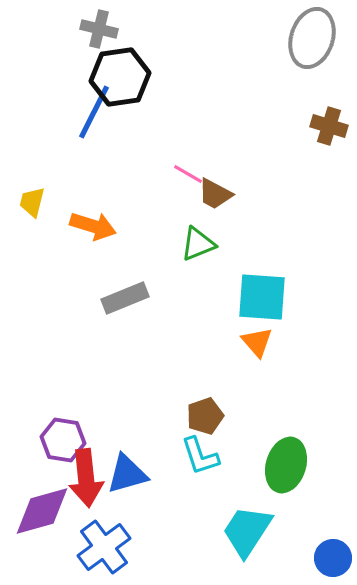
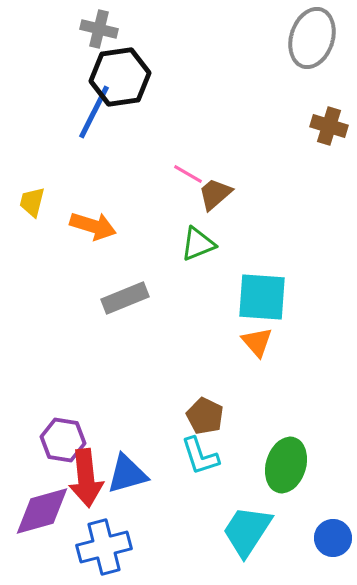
brown trapezoid: rotated 111 degrees clockwise
brown pentagon: rotated 27 degrees counterclockwise
blue cross: rotated 22 degrees clockwise
blue circle: moved 20 px up
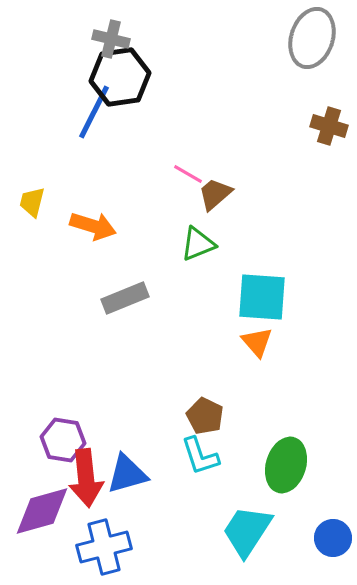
gray cross: moved 12 px right, 10 px down
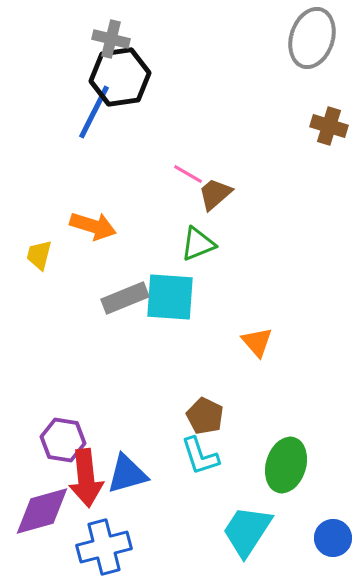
yellow trapezoid: moved 7 px right, 53 px down
cyan square: moved 92 px left
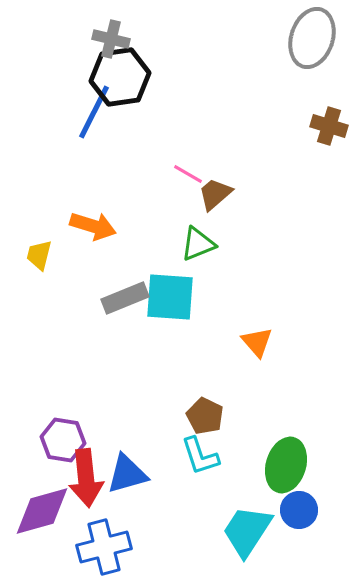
blue circle: moved 34 px left, 28 px up
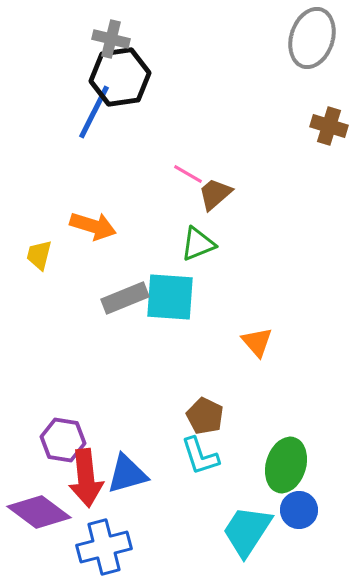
purple diamond: moved 3 px left, 1 px down; rotated 52 degrees clockwise
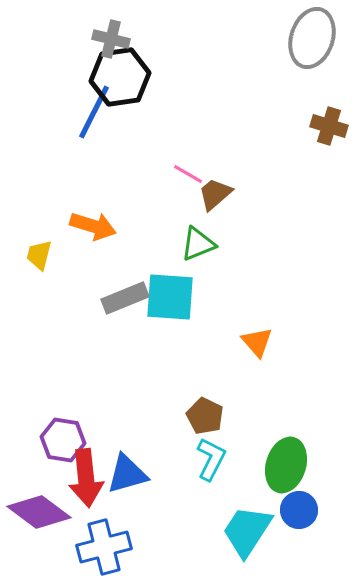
cyan L-shape: moved 11 px right, 3 px down; rotated 135 degrees counterclockwise
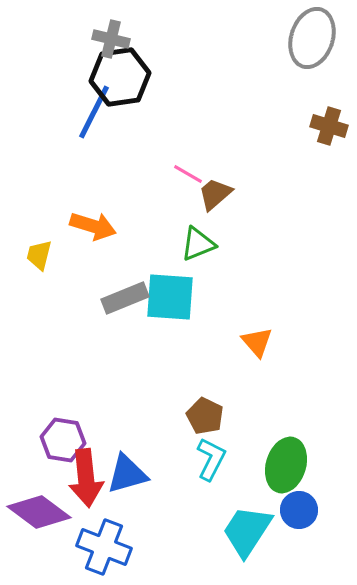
blue cross: rotated 36 degrees clockwise
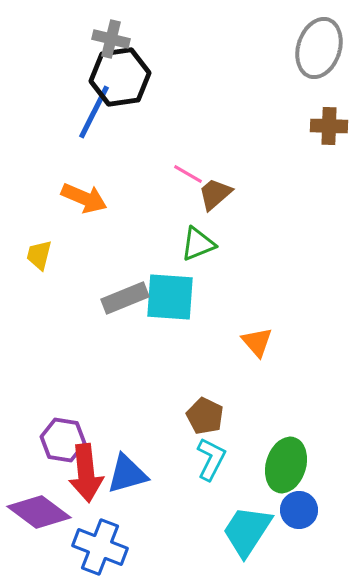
gray ellipse: moved 7 px right, 10 px down
brown cross: rotated 15 degrees counterclockwise
orange arrow: moved 9 px left, 28 px up; rotated 6 degrees clockwise
red arrow: moved 5 px up
blue cross: moved 4 px left
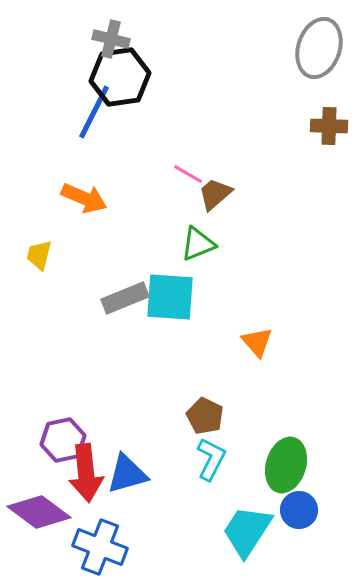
purple hexagon: rotated 21 degrees counterclockwise
